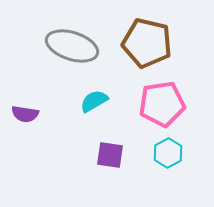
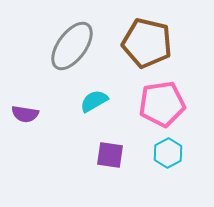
gray ellipse: rotated 72 degrees counterclockwise
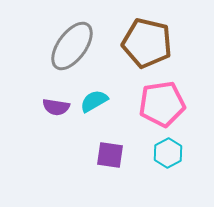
purple semicircle: moved 31 px right, 7 px up
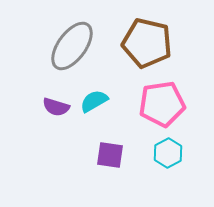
purple semicircle: rotated 8 degrees clockwise
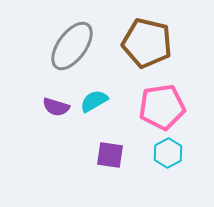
pink pentagon: moved 3 px down
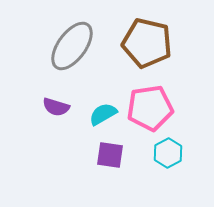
cyan semicircle: moved 9 px right, 13 px down
pink pentagon: moved 12 px left, 1 px down
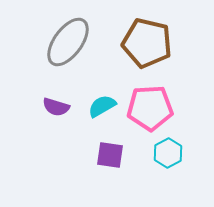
gray ellipse: moved 4 px left, 4 px up
pink pentagon: rotated 6 degrees clockwise
cyan semicircle: moved 1 px left, 8 px up
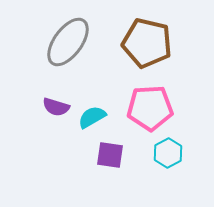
cyan semicircle: moved 10 px left, 11 px down
